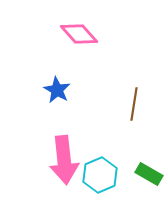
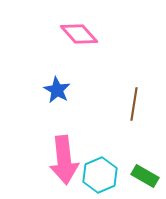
green rectangle: moved 4 px left, 2 px down
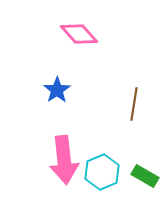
blue star: rotated 8 degrees clockwise
cyan hexagon: moved 2 px right, 3 px up
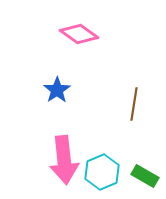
pink diamond: rotated 12 degrees counterclockwise
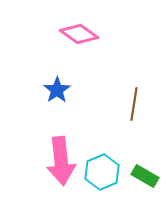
pink arrow: moved 3 px left, 1 px down
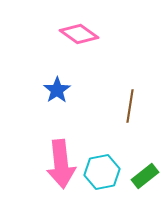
brown line: moved 4 px left, 2 px down
pink arrow: moved 3 px down
cyan hexagon: rotated 12 degrees clockwise
green rectangle: rotated 68 degrees counterclockwise
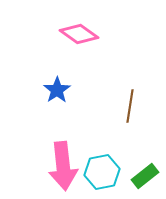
pink arrow: moved 2 px right, 2 px down
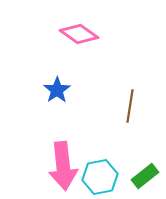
cyan hexagon: moved 2 px left, 5 px down
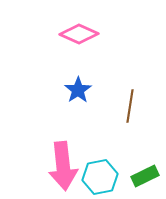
pink diamond: rotated 12 degrees counterclockwise
blue star: moved 21 px right
green rectangle: rotated 12 degrees clockwise
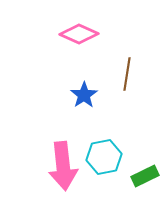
blue star: moved 6 px right, 5 px down
brown line: moved 3 px left, 32 px up
cyan hexagon: moved 4 px right, 20 px up
